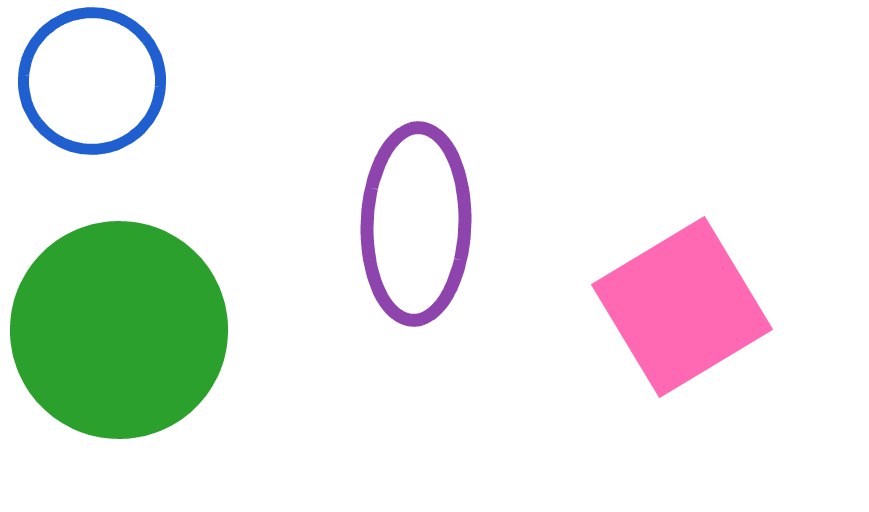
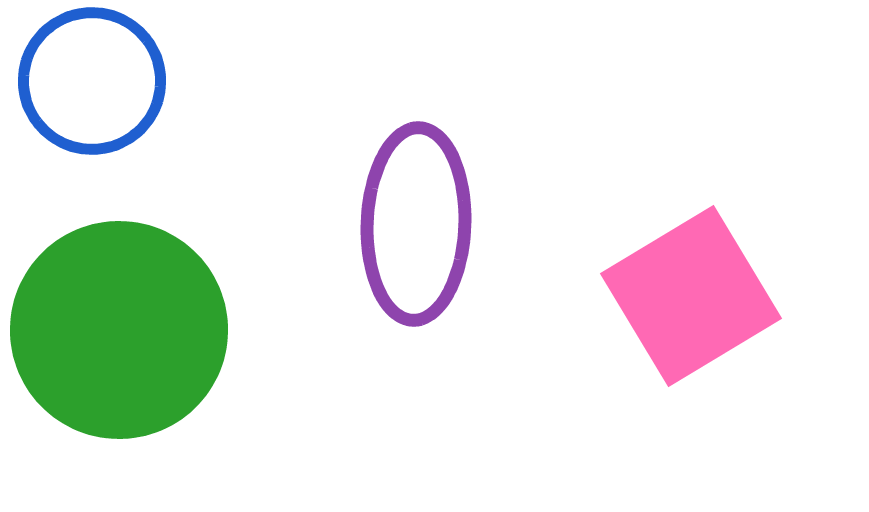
pink square: moved 9 px right, 11 px up
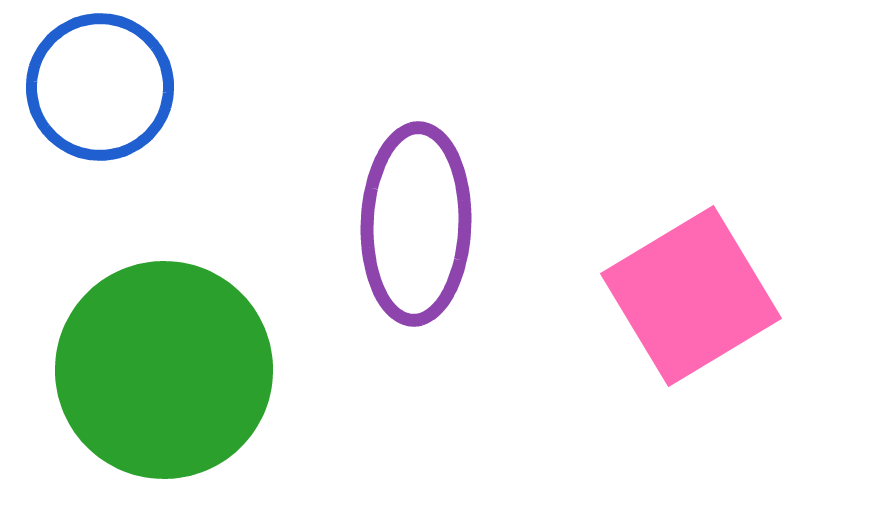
blue circle: moved 8 px right, 6 px down
green circle: moved 45 px right, 40 px down
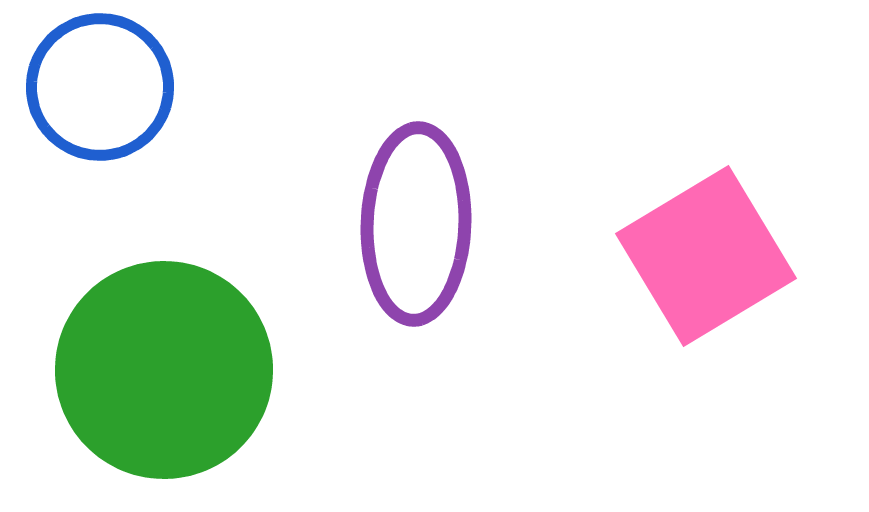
pink square: moved 15 px right, 40 px up
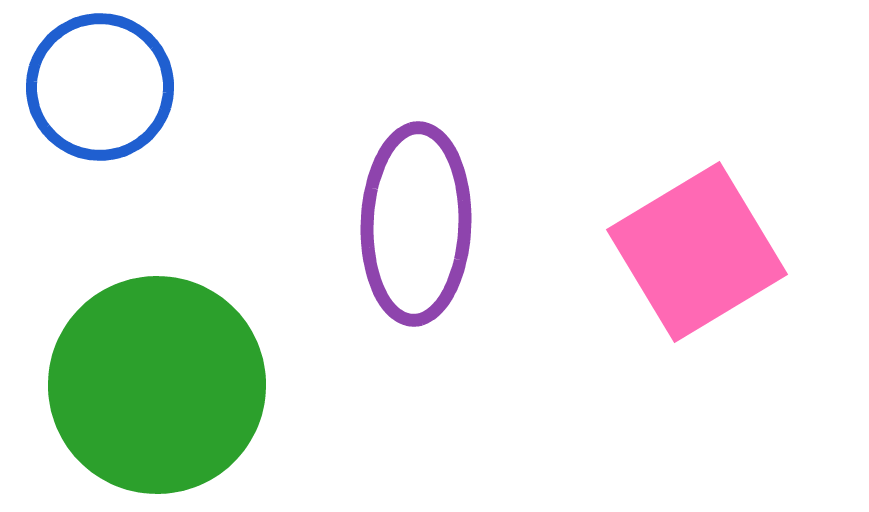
pink square: moved 9 px left, 4 px up
green circle: moved 7 px left, 15 px down
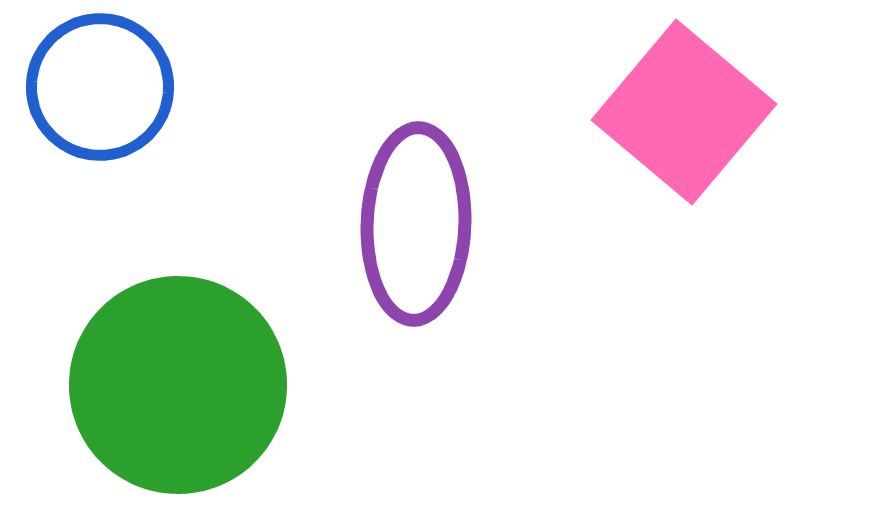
pink square: moved 13 px left, 140 px up; rotated 19 degrees counterclockwise
green circle: moved 21 px right
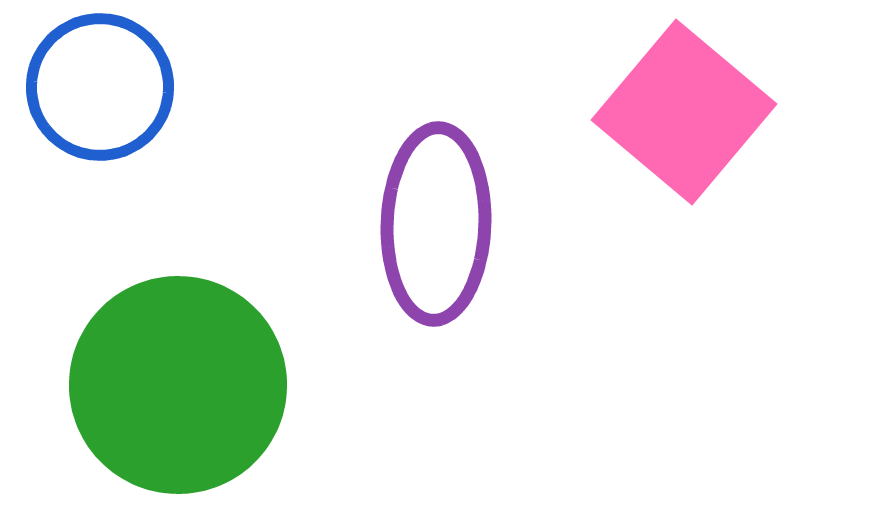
purple ellipse: moved 20 px right
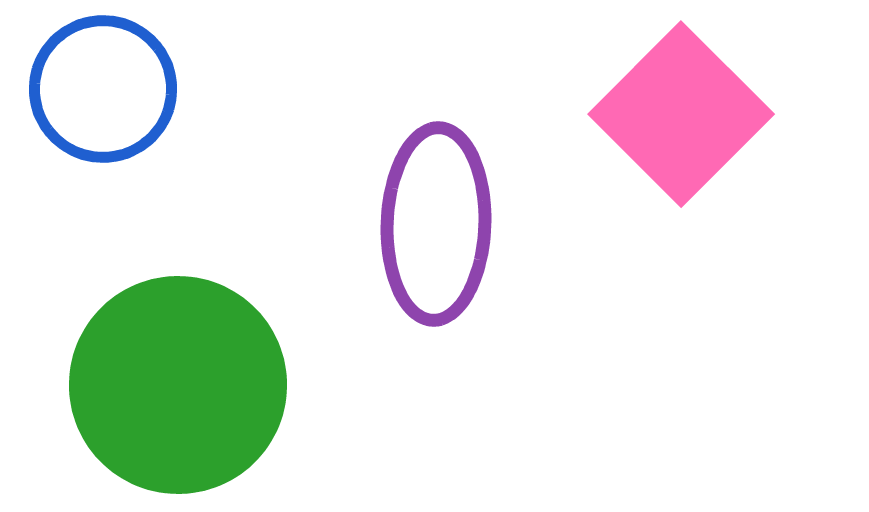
blue circle: moved 3 px right, 2 px down
pink square: moved 3 px left, 2 px down; rotated 5 degrees clockwise
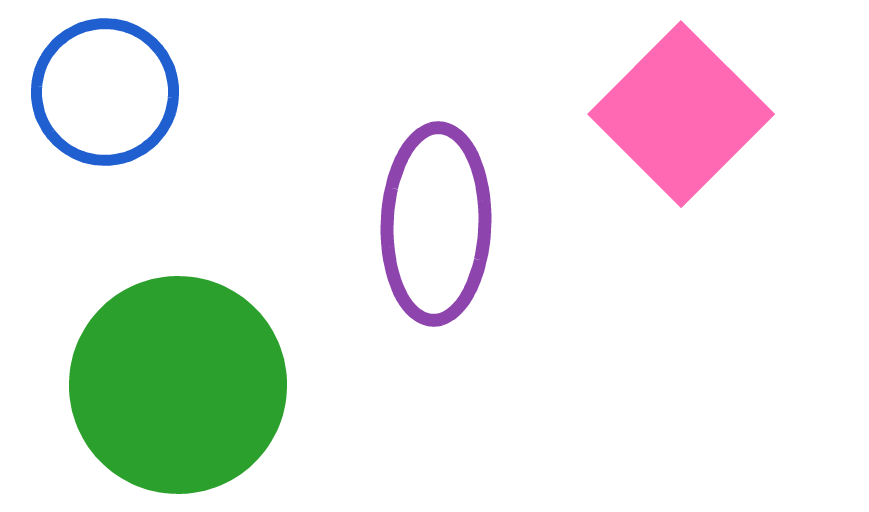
blue circle: moved 2 px right, 3 px down
